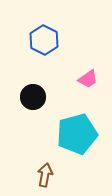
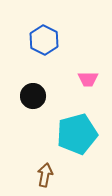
pink trapezoid: rotated 35 degrees clockwise
black circle: moved 1 px up
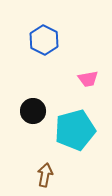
pink trapezoid: rotated 10 degrees counterclockwise
black circle: moved 15 px down
cyan pentagon: moved 2 px left, 4 px up
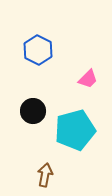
blue hexagon: moved 6 px left, 10 px down
pink trapezoid: rotated 35 degrees counterclockwise
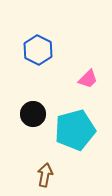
black circle: moved 3 px down
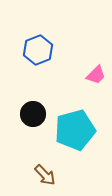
blue hexagon: rotated 12 degrees clockwise
pink trapezoid: moved 8 px right, 4 px up
brown arrow: rotated 125 degrees clockwise
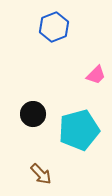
blue hexagon: moved 16 px right, 23 px up
cyan pentagon: moved 4 px right
brown arrow: moved 4 px left, 1 px up
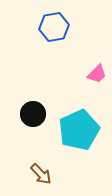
blue hexagon: rotated 12 degrees clockwise
pink trapezoid: moved 1 px right, 1 px up
cyan pentagon: rotated 9 degrees counterclockwise
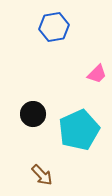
brown arrow: moved 1 px right, 1 px down
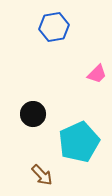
cyan pentagon: moved 12 px down
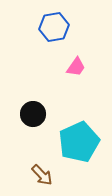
pink trapezoid: moved 21 px left, 7 px up; rotated 10 degrees counterclockwise
